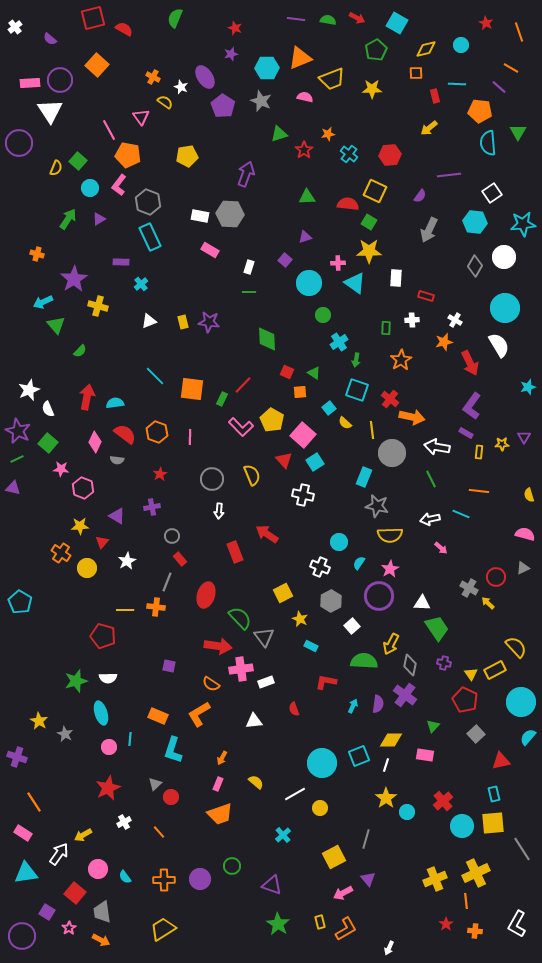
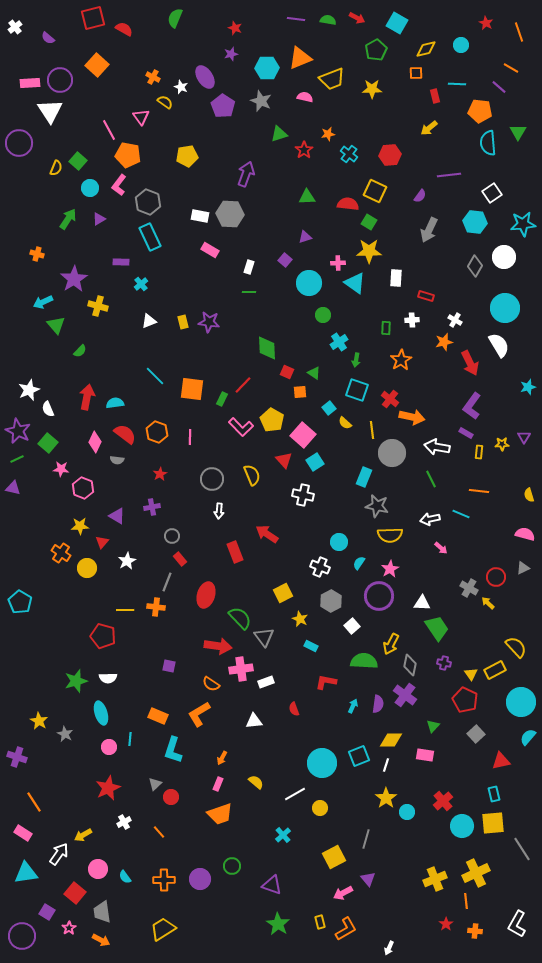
purple semicircle at (50, 39): moved 2 px left, 1 px up
green diamond at (267, 339): moved 9 px down
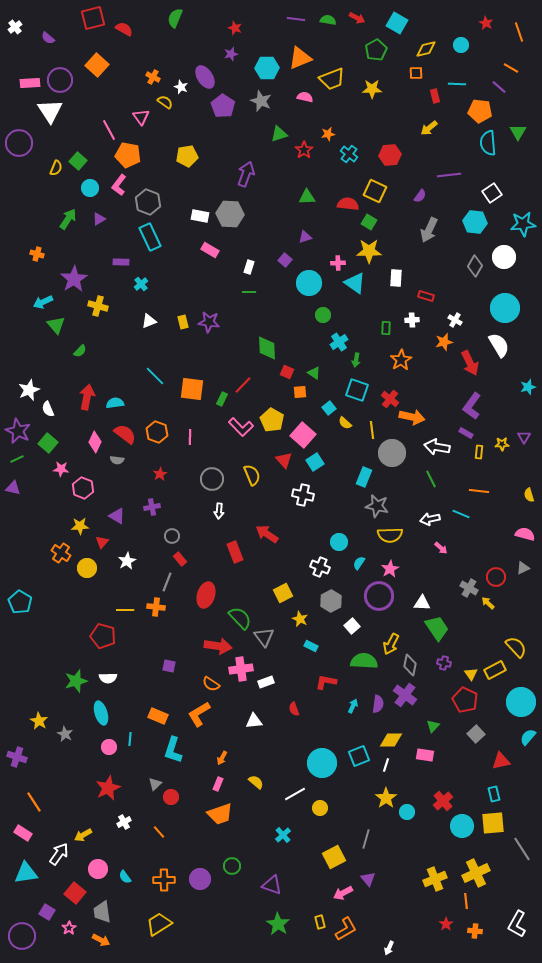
yellow trapezoid at (163, 929): moved 4 px left, 5 px up
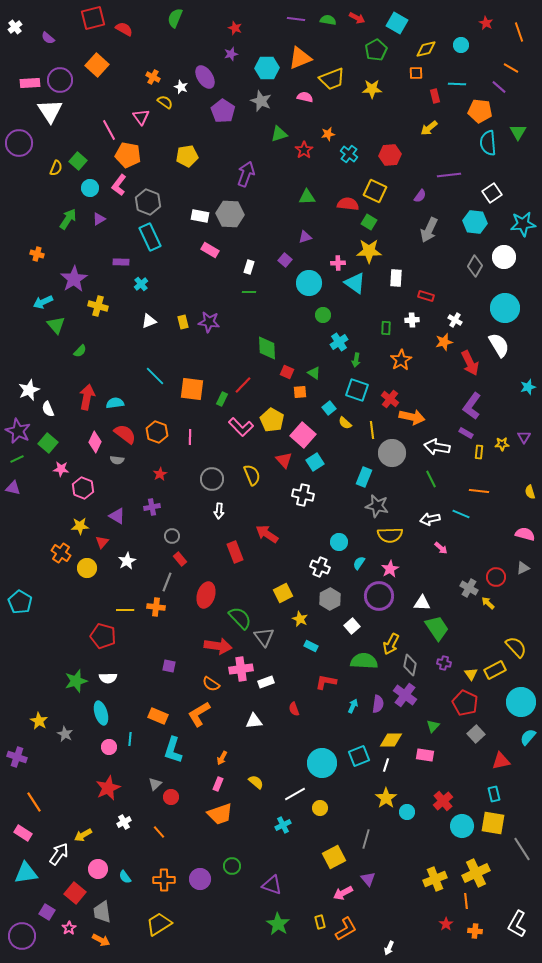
purple pentagon at (223, 106): moved 5 px down
yellow semicircle at (529, 495): moved 1 px right, 3 px up
gray hexagon at (331, 601): moved 1 px left, 2 px up
red pentagon at (465, 700): moved 3 px down
yellow square at (493, 823): rotated 15 degrees clockwise
cyan cross at (283, 835): moved 10 px up; rotated 14 degrees clockwise
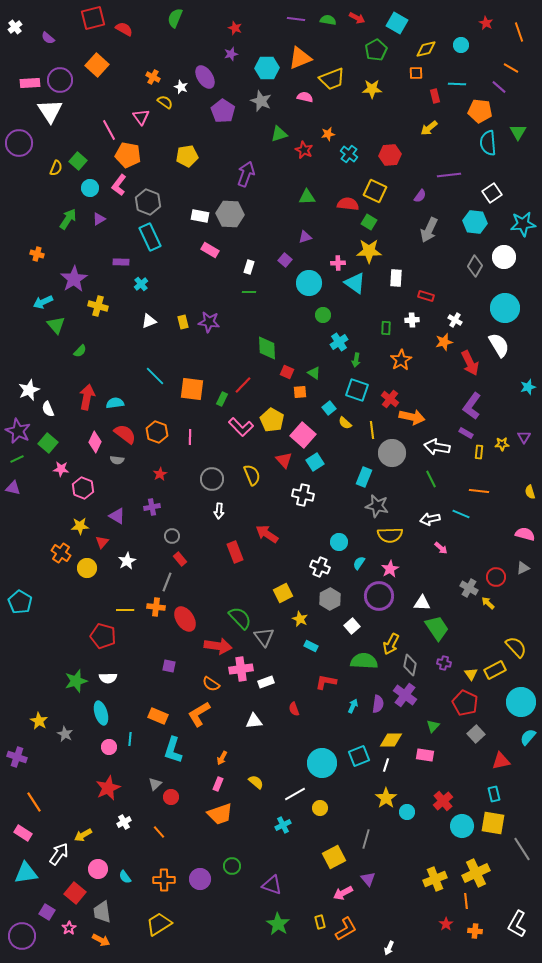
red star at (304, 150): rotated 12 degrees counterclockwise
red ellipse at (206, 595): moved 21 px left, 24 px down; rotated 50 degrees counterclockwise
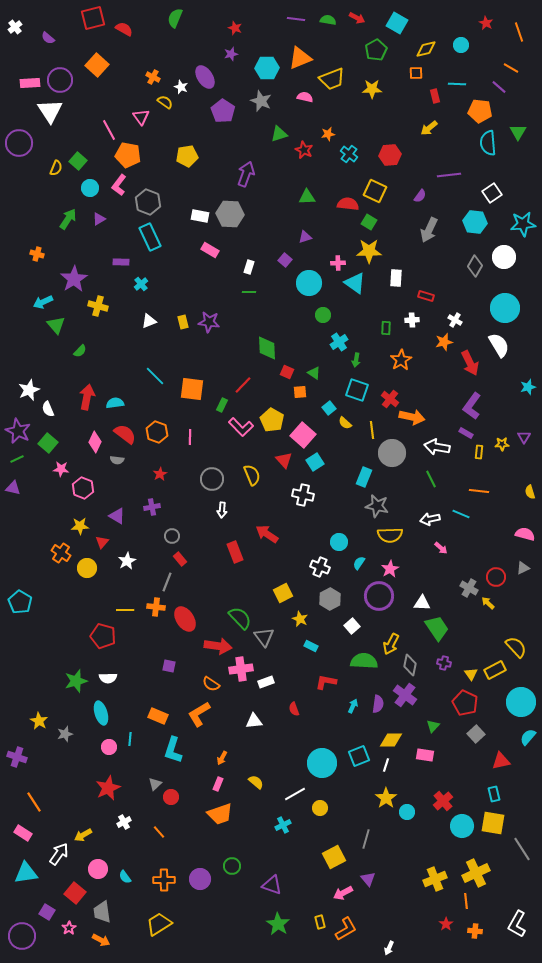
green rectangle at (222, 399): moved 6 px down
white arrow at (219, 511): moved 3 px right, 1 px up
gray star at (65, 734): rotated 28 degrees clockwise
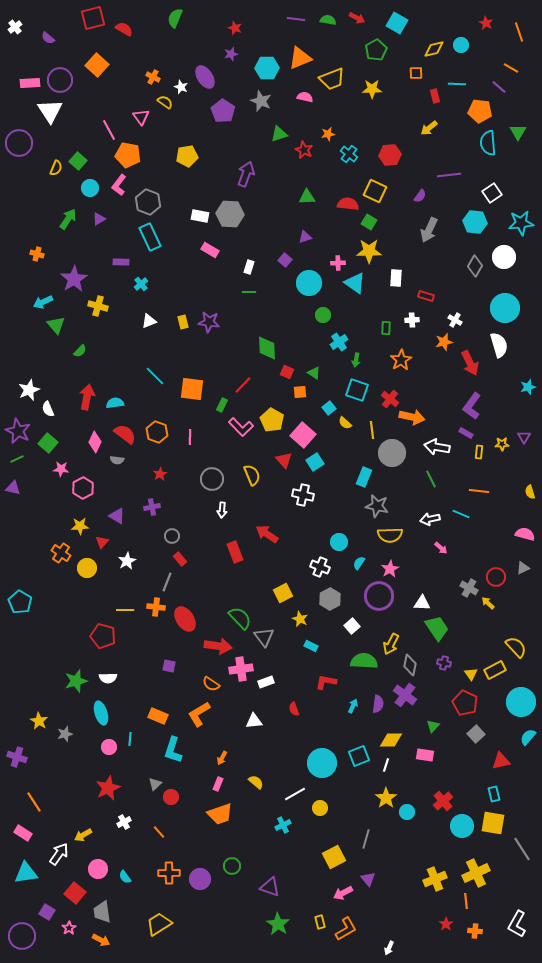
yellow diamond at (426, 49): moved 8 px right
cyan star at (523, 224): moved 2 px left, 1 px up
white semicircle at (499, 345): rotated 15 degrees clockwise
pink hexagon at (83, 488): rotated 10 degrees clockwise
orange cross at (164, 880): moved 5 px right, 7 px up
purple triangle at (272, 885): moved 2 px left, 2 px down
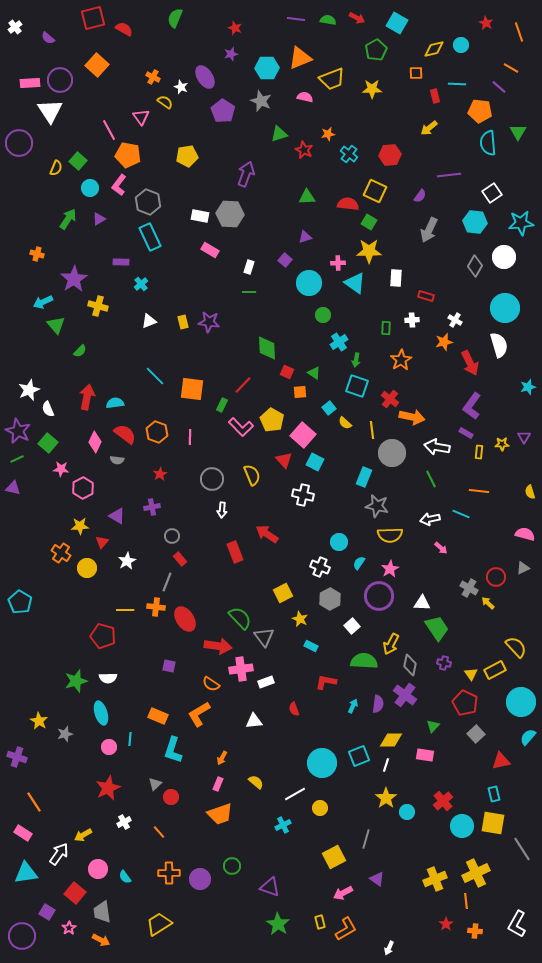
cyan square at (357, 390): moved 4 px up
cyan square at (315, 462): rotated 30 degrees counterclockwise
purple triangle at (368, 879): moved 9 px right; rotated 14 degrees counterclockwise
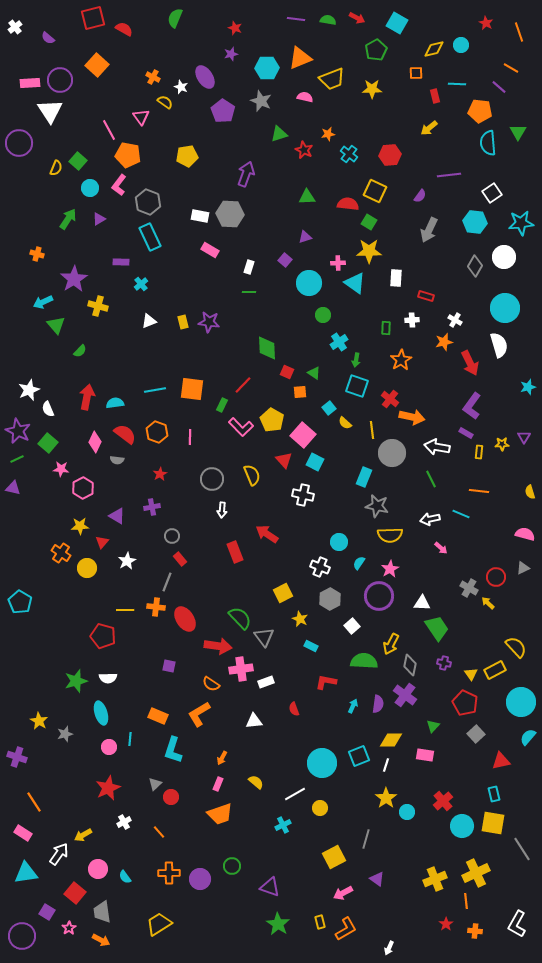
cyan line at (155, 376): moved 14 px down; rotated 55 degrees counterclockwise
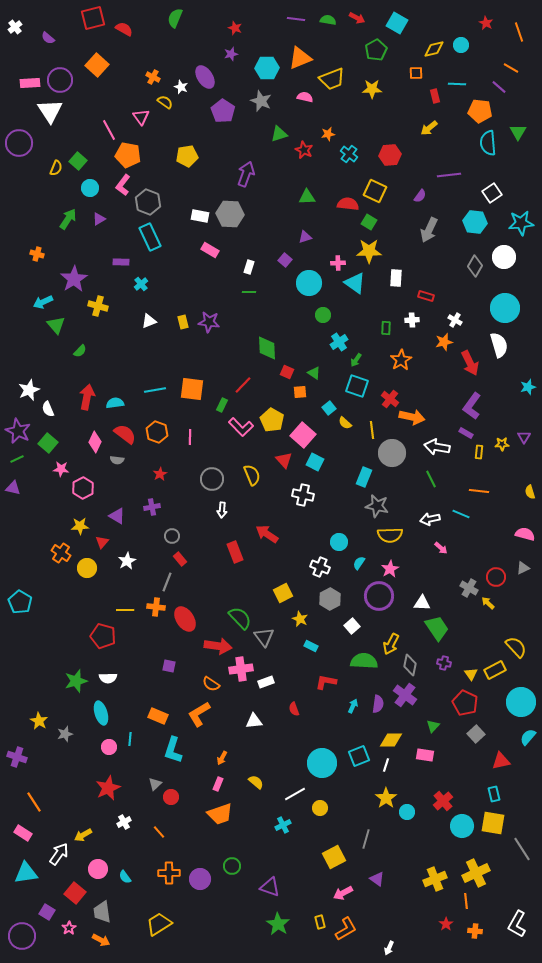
pink L-shape at (119, 185): moved 4 px right
green arrow at (356, 360): rotated 24 degrees clockwise
